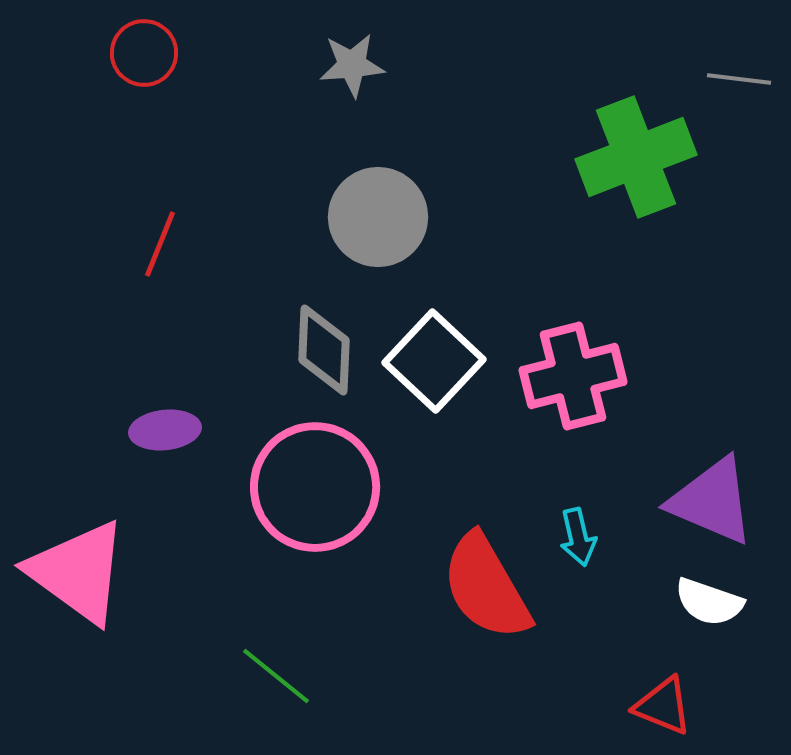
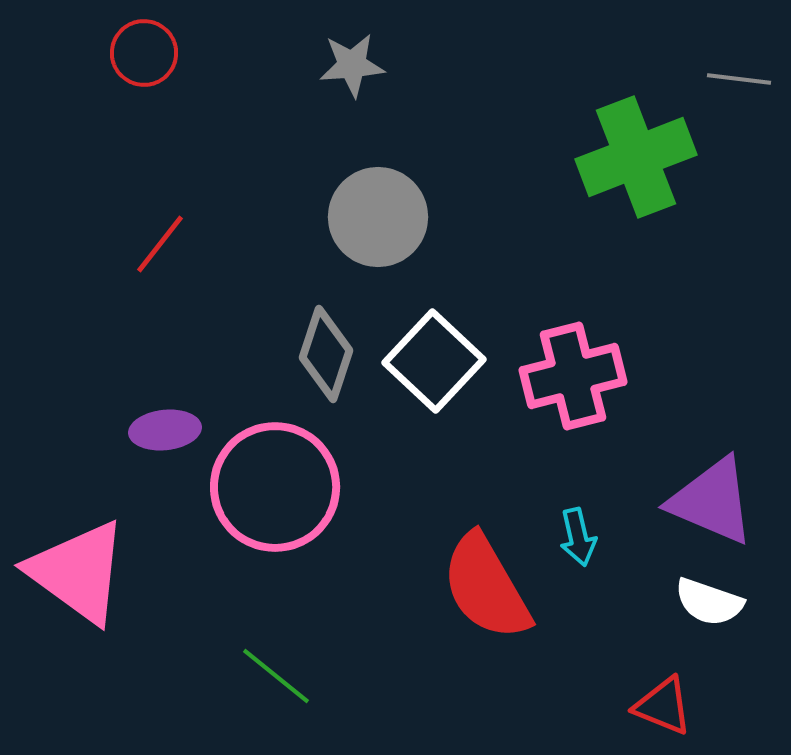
red line: rotated 16 degrees clockwise
gray diamond: moved 2 px right, 4 px down; rotated 16 degrees clockwise
pink circle: moved 40 px left
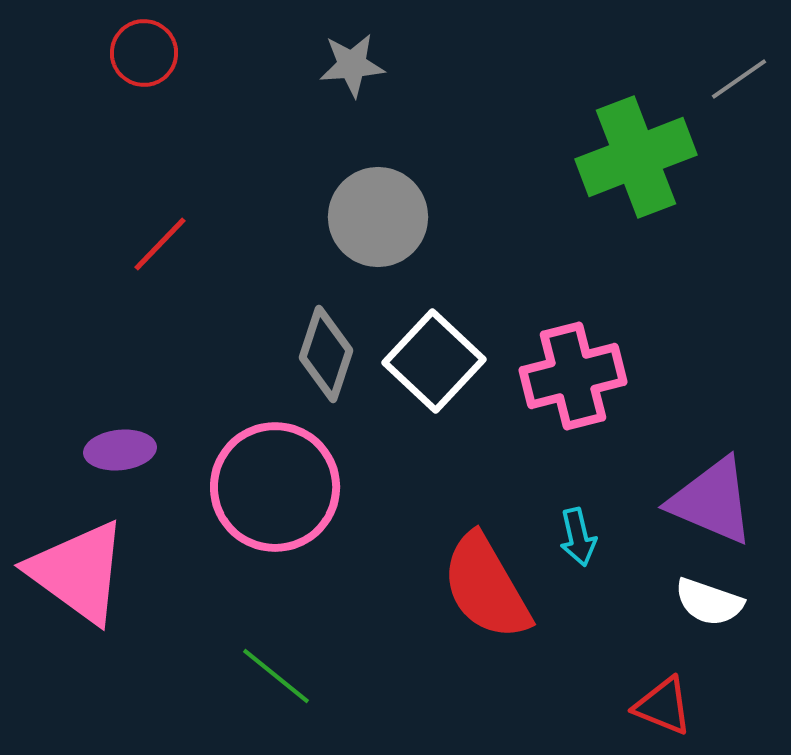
gray line: rotated 42 degrees counterclockwise
red line: rotated 6 degrees clockwise
purple ellipse: moved 45 px left, 20 px down
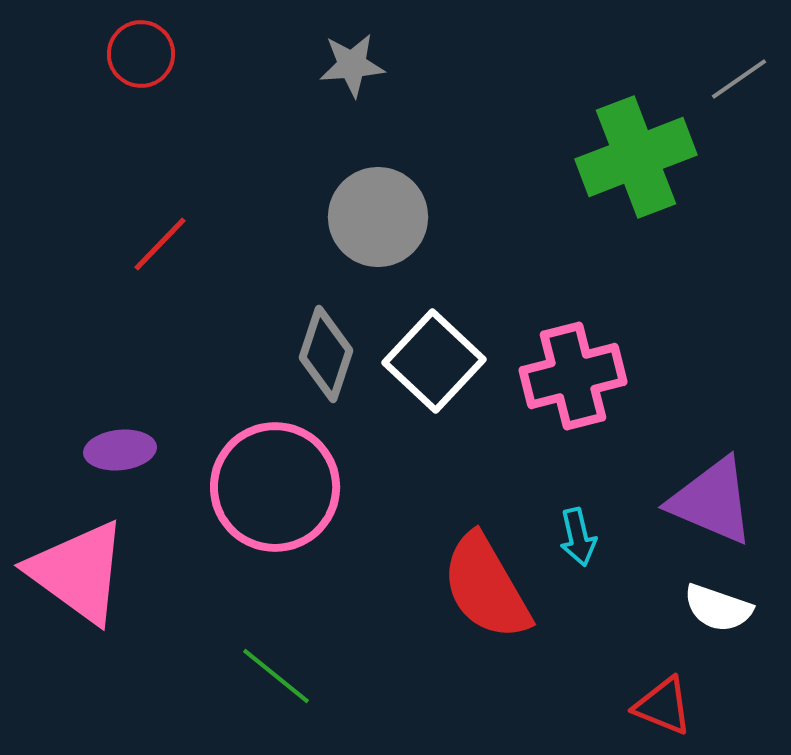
red circle: moved 3 px left, 1 px down
white semicircle: moved 9 px right, 6 px down
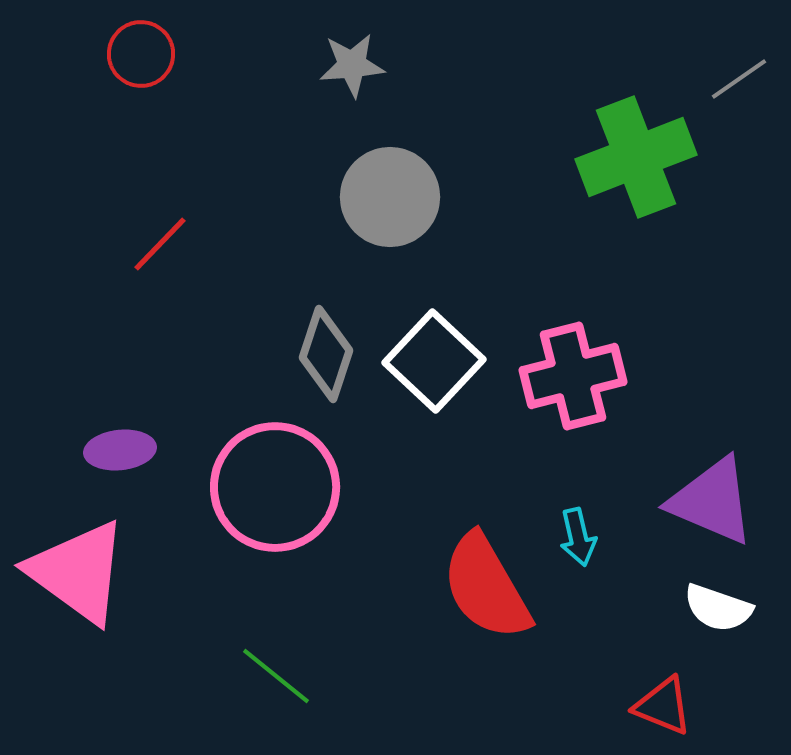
gray circle: moved 12 px right, 20 px up
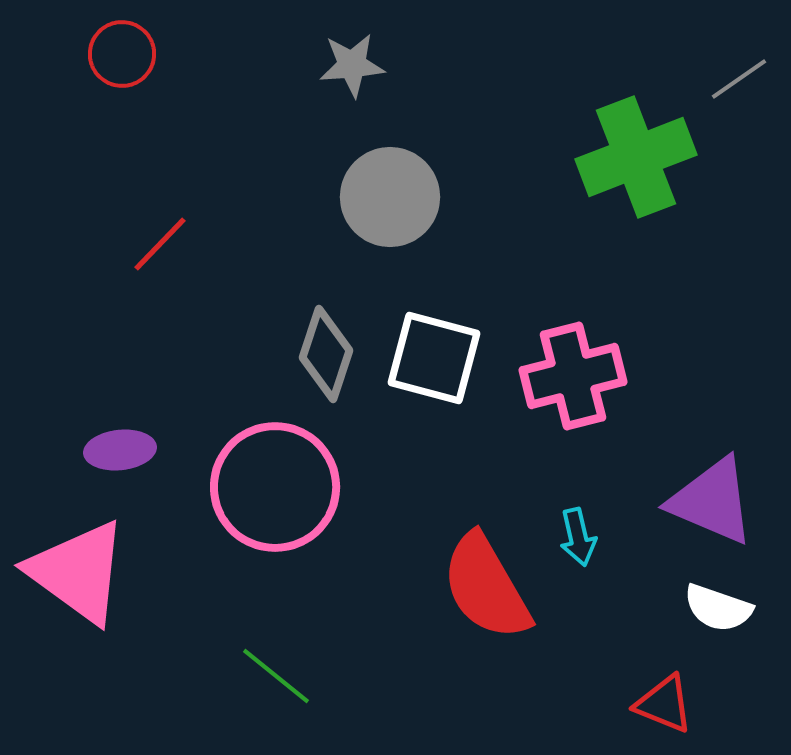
red circle: moved 19 px left
white square: moved 3 px up; rotated 28 degrees counterclockwise
red triangle: moved 1 px right, 2 px up
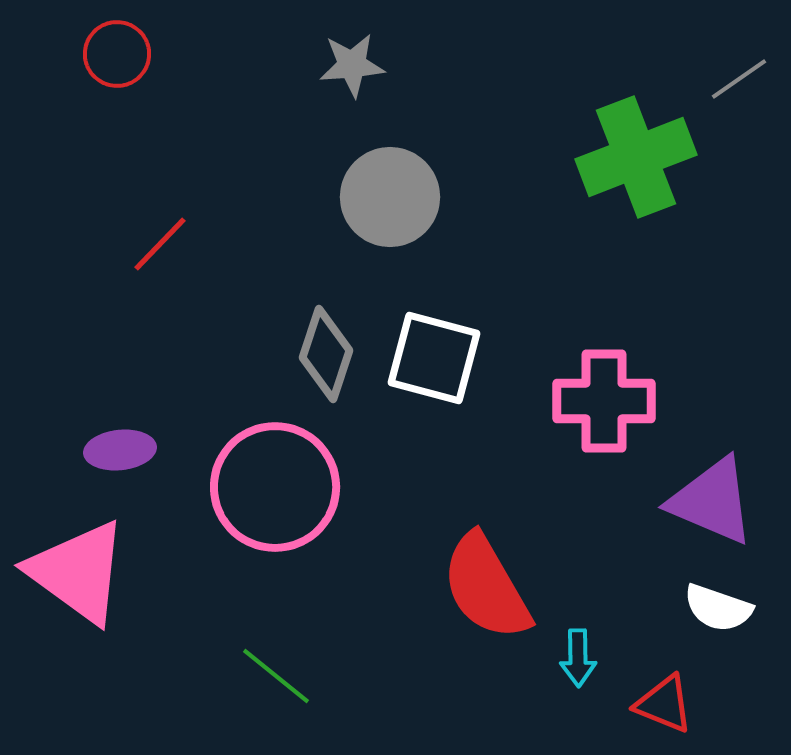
red circle: moved 5 px left
pink cross: moved 31 px right, 25 px down; rotated 14 degrees clockwise
cyan arrow: moved 121 px down; rotated 12 degrees clockwise
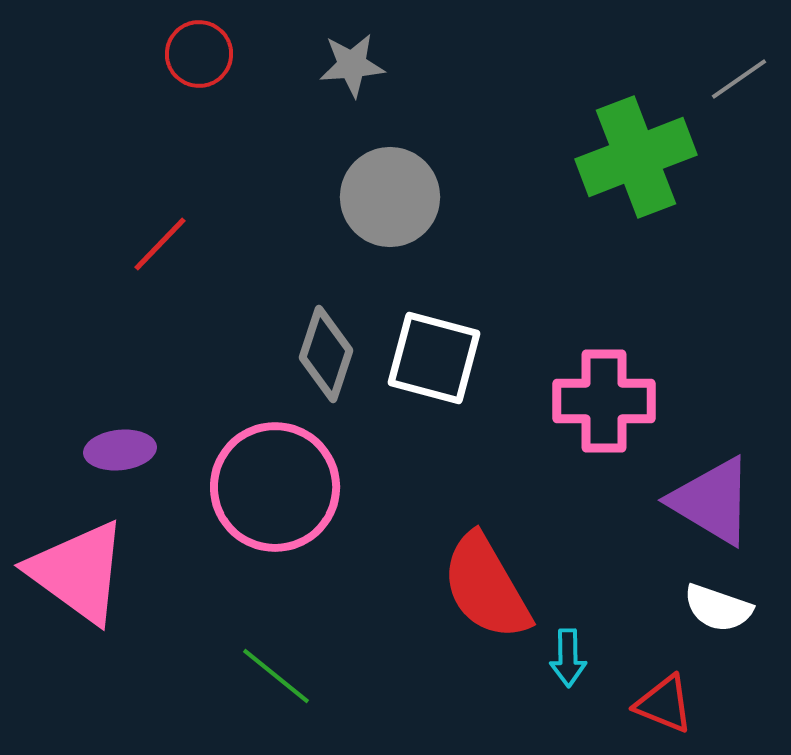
red circle: moved 82 px right
purple triangle: rotated 8 degrees clockwise
cyan arrow: moved 10 px left
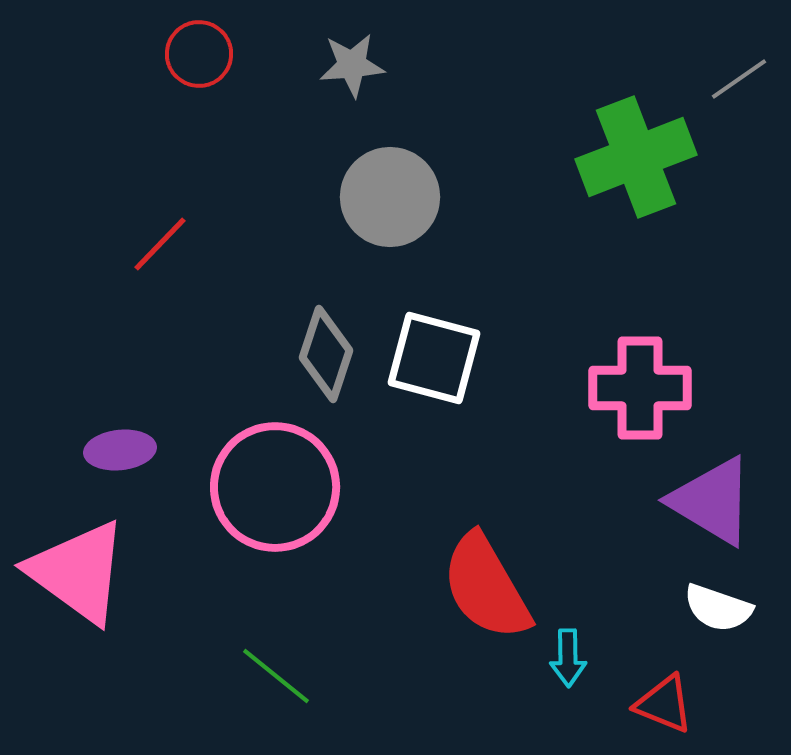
pink cross: moved 36 px right, 13 px up
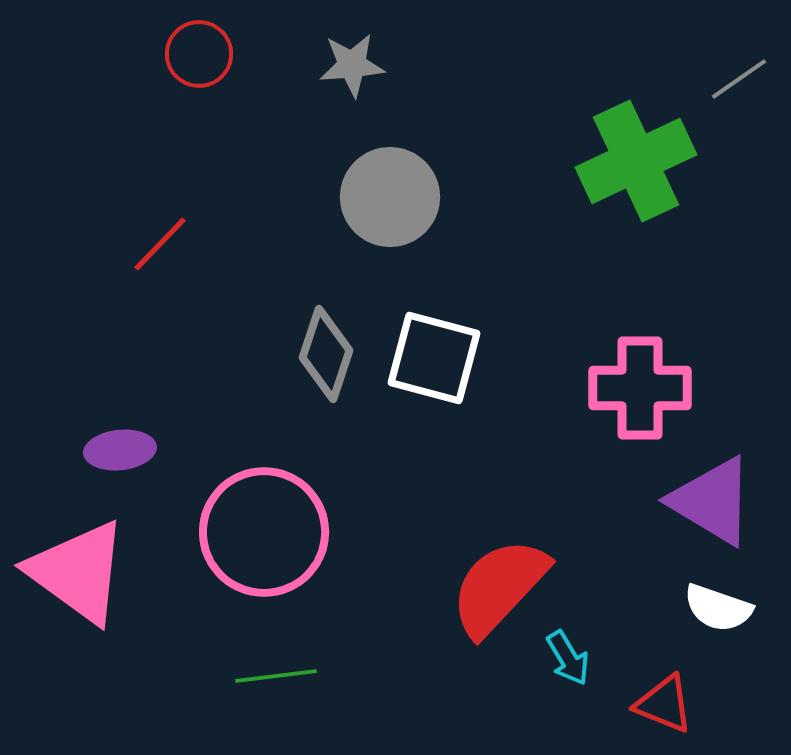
green cross: moved 4 px down; rotated 4 degrees counterclockwise
pink circle: moved 11 px left, 45 px down
red semicircle: moved 13 px right; rotated 73 degrees clockwise
cyan arrow: rotated 30 degrees counterclockwise
green line: rotated 46 degrees counterclockwise
